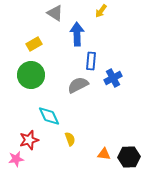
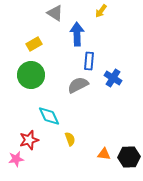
blue rectangle: moved 2 px left
blue cross: rotated 30 degrees counterclockwise
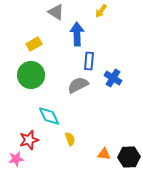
gray triangle: moved 1 px right, 1 px up
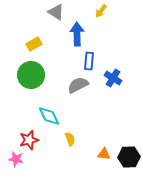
pink star: rotated 21 degrees clockwise
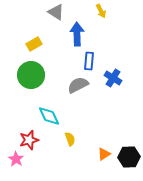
yellow arrow: rotated 64 degrees counterclockwise
orange triangle: rotated 40 degrees counterclockwise
pink star: rotated 21 degrees clockwise
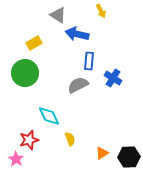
gray triangle: moved 2 px right, 3 px down
blue arrow: rotated 75 degrees counterclockwise
yellow rectangle: moved 1 px up
green circle: moved 6 px left, 2 px up
orange triangle: moved 2 px left, 1 px up
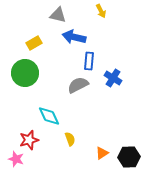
gray triangle: rotated 18 degrees counterclockwise
blue arrow: moved 3 px left, 3 px down
pink star: rotated 14 degrees counterclockwise
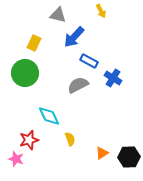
blue arrow: rotated 60 degrees counterclockwise
yellow rectangle: rotated 35 degrees counterclockwise
blue rectangle: rotated 66 degrees counterclockwise
